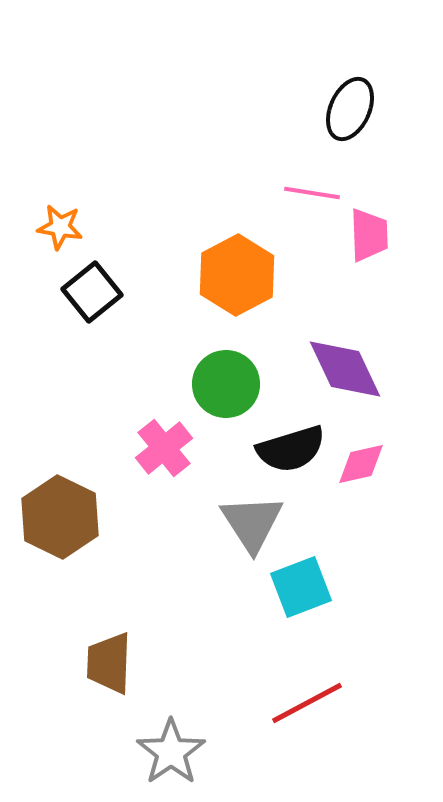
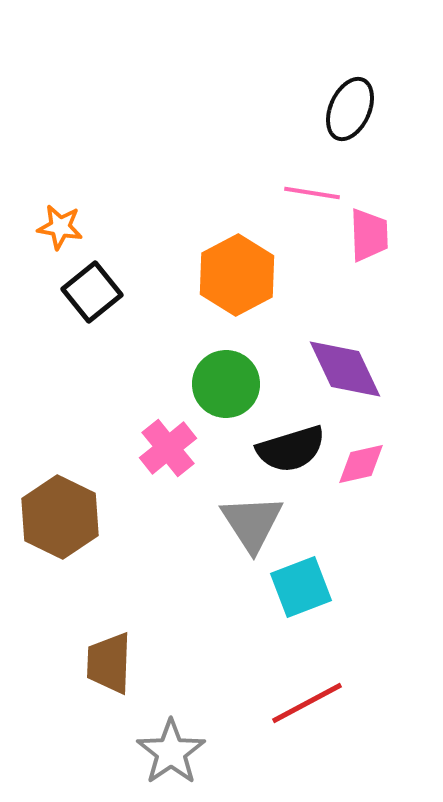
pink cross: moved 4 px right
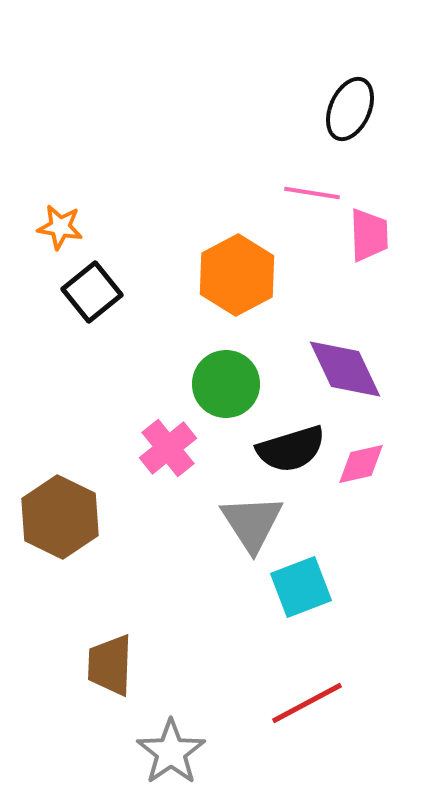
brown trapezoid: moved 1 px right, 2 px down
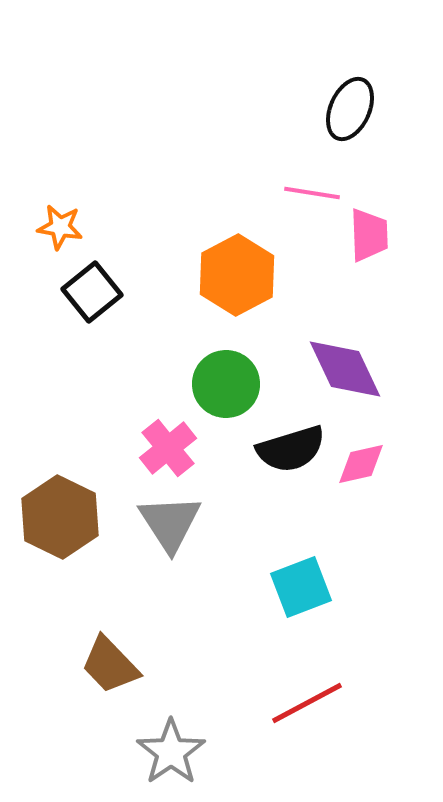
gray triangle: moved 82 px left
brown trapezoid: rotated 46 degrees counterclockwise
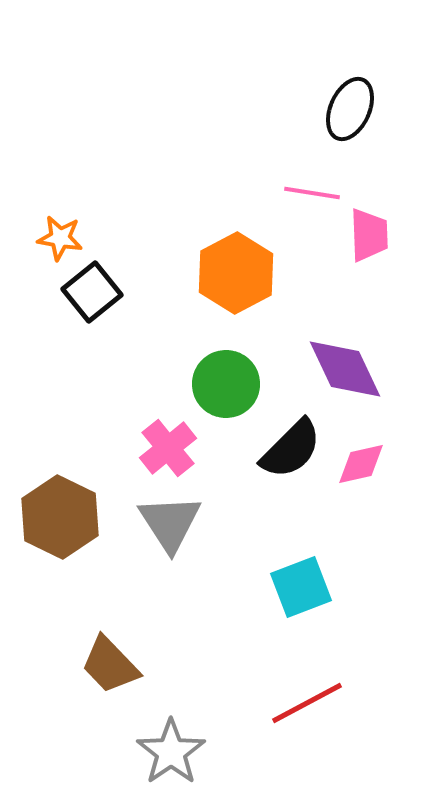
orange star: moved 11 px down
orange hexagon: moved 1 px left, 2 px up
black semicircle: rotated 28 degrees counterclockwise
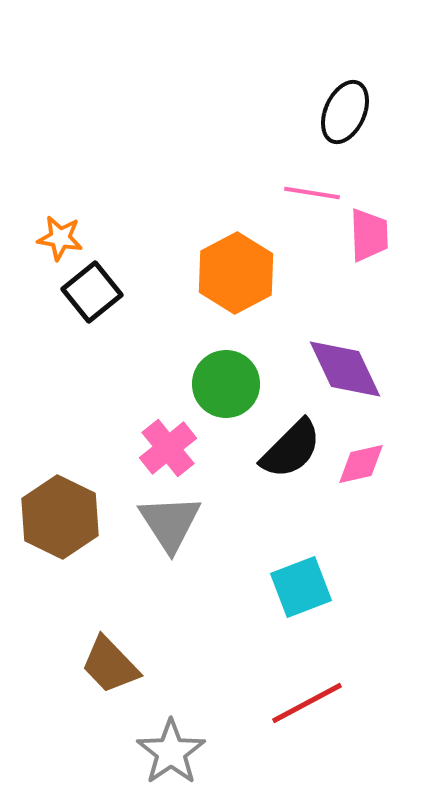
black ellipse: moved 5 px left, 3 px down
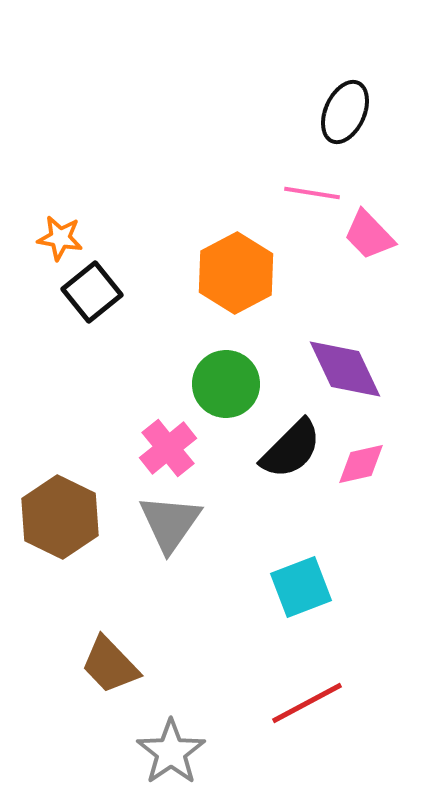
pink trapezoid: rotated 138 degrees clockwise
gray triangle: rotated 8 degrees clockwise
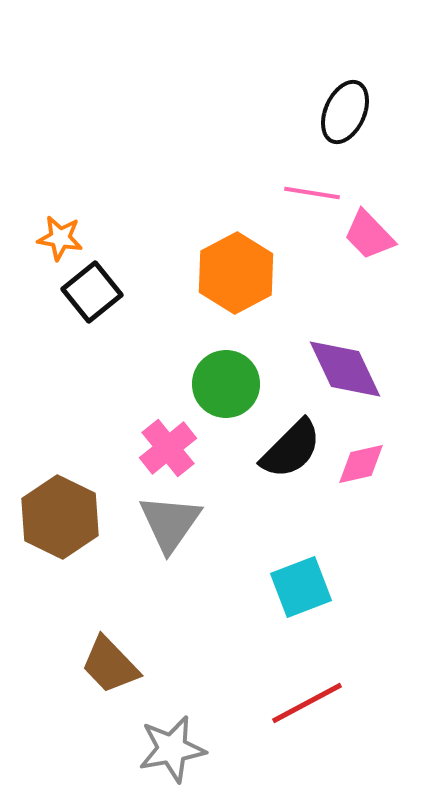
gray star: moved 1 px right, 3 px up; rotated 24 degrees clockwise
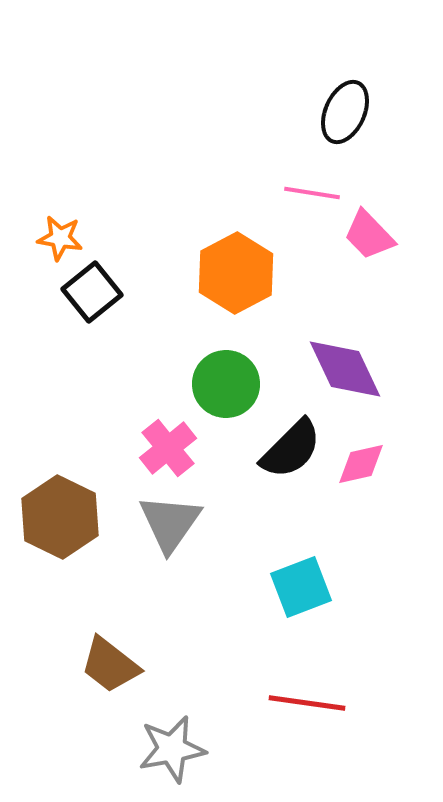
brown trapezoid: rotated 8 degrees counterclockwise
red line: rotated 36 degrees clockwise
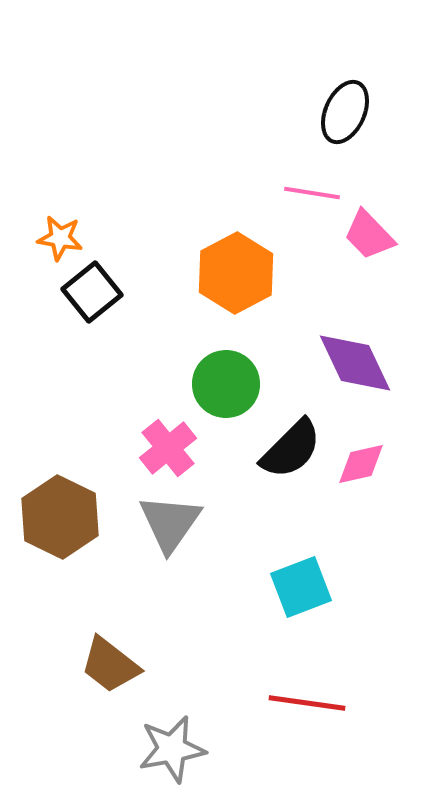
purple diamond: moved 10 px right, 6 px up
